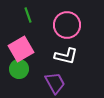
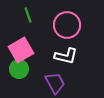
pink square: moved 1 px down
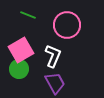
green line: rotated 49 degrees counterclockwise
white L-shape: moved 13 px left; rotated 80 degrees counterclockwise
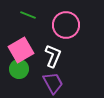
pink circle: moved 1 px left
purple trapezoid: moved 2 px left
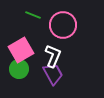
green line: moved 5 px right
pink circle: moved 3 px left
purple trapezoid: moved 9 px up
